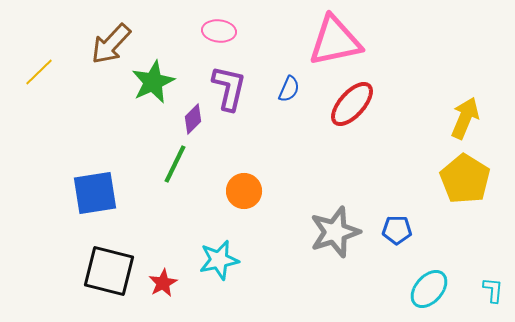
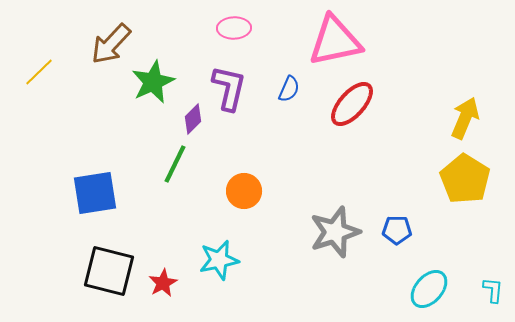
pink ellipse: moved 15 px right, 3 px up; rotated 8 degrees counterclockwise
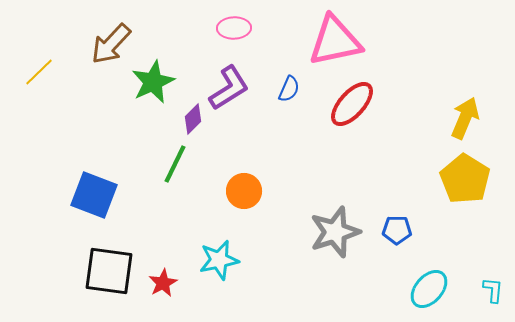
purple L-shape: rotated 45 degrees clockwise
blue square: moved 1 px left, 2 px down; rotated 30 degrees clockwise
black square: rotated 6 degrees counterclockwise
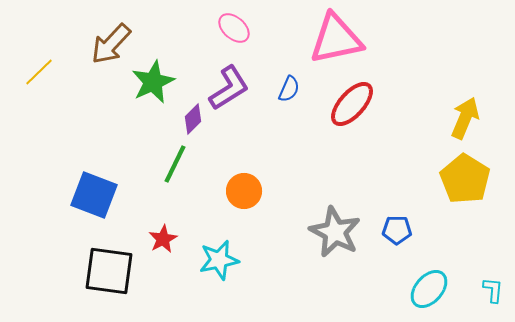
pink ellipse: rotated 44 degrees clockwise
pink triangle: moved 1 px right, 2 px up
gray star: rotated 27 degrees counterclockwise
red star: moved 44 px up
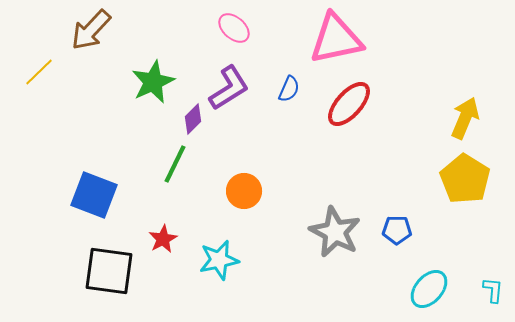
brown arrow: moved 20 px left, 14 px up
red ellipse: moved 3 px left
